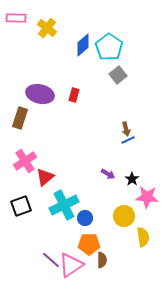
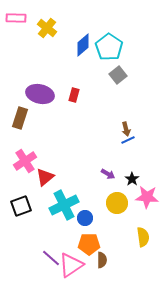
yellow circle: moved 7 px left, 13 px up
purple line: moved 2 px up
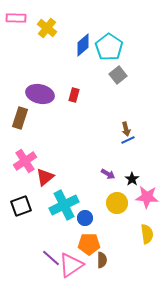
yellow semicircle: moved 4 px right, 3 px up
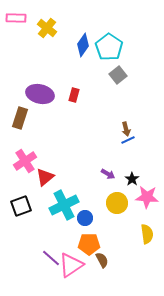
blue diamond: rotated 15 degrees counterclockwise
brown semicircle: rotated 28 degrees counterclockwise
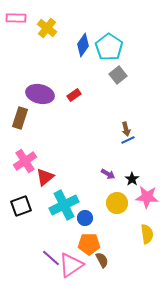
red rectangle: rotated 40 degrees clockwise
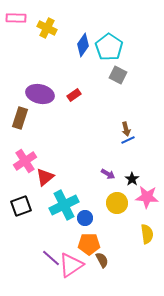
yellow cross: rotated 12 degrees counterclockwise
gray square: rotated 24 degrees counterclockwise
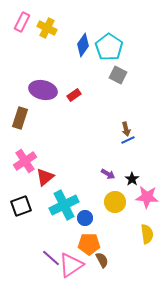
pink rectangle: moved 6 px right, 4 px down; rotated 66 degrees counterclockwise
purple ellipse: moved 3 px right, 4 px up
yellow circle: moved 2 px left, 1 px up
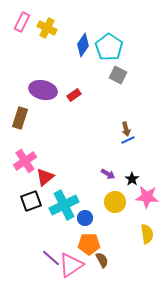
black square: moved 10 px right, 5 px up
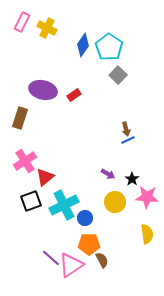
gray square: rotated 18 degrees clockwise
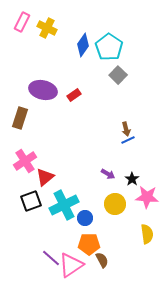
yellow circle: moved 2 px down
